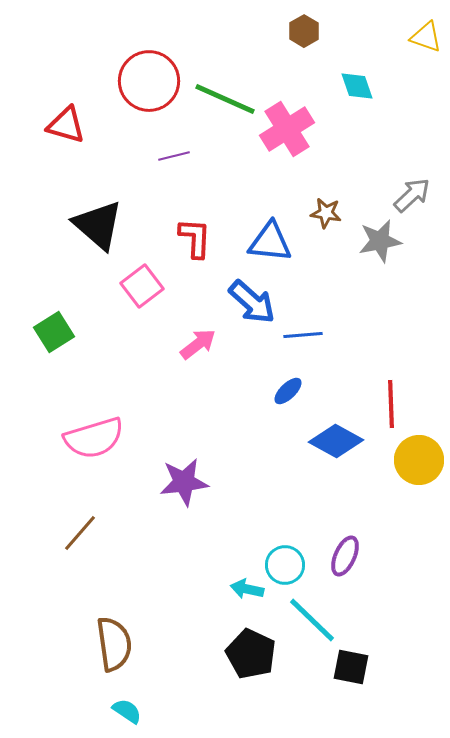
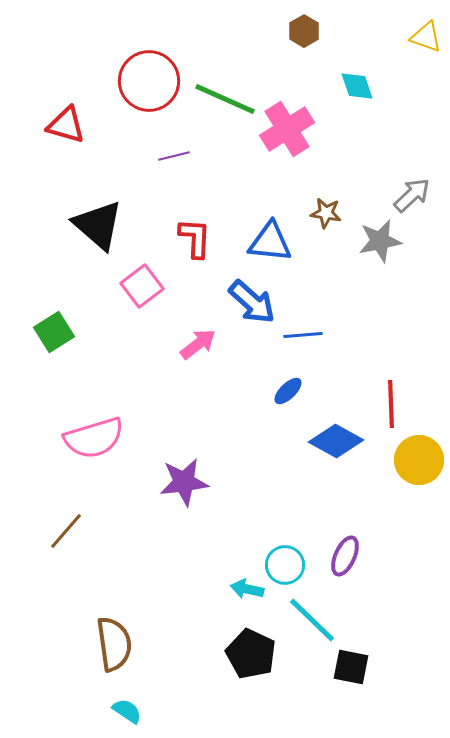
brown line: moved 14 px left, 2 px up
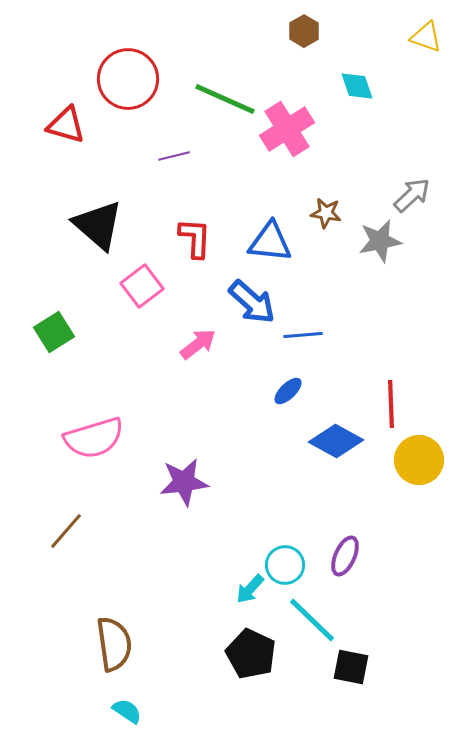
red circle: moved 21 px left, 2 px up
cyan arrow: moved 3 px right; rotated 60 degrees counterclockwise
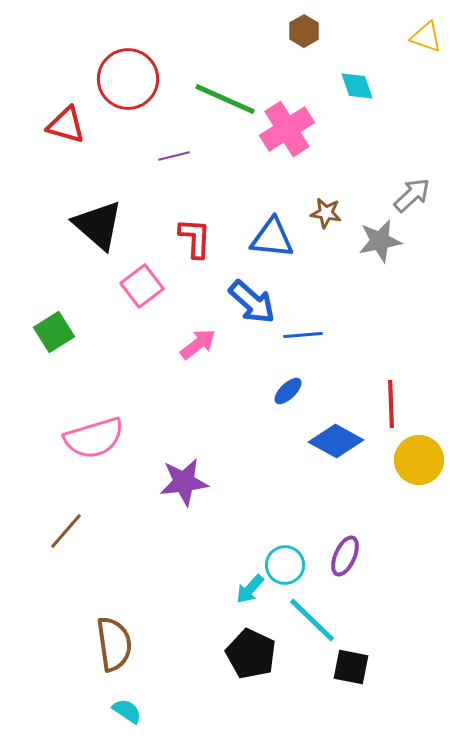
blue triangle: moved 2 px right, 4 px up
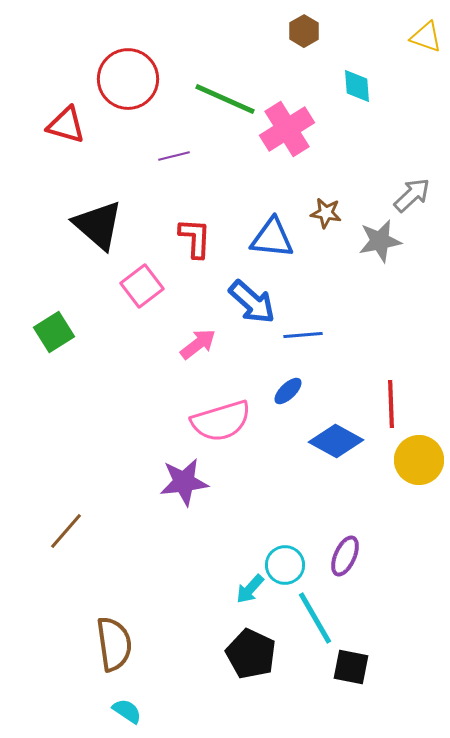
cyan diamond: rotated 15 degrees clockwise
pink semicircle: moved 127 px right, 17 px up
cyan line: moved 3 px right, 2 px up; rotated 16 degrees clockwise
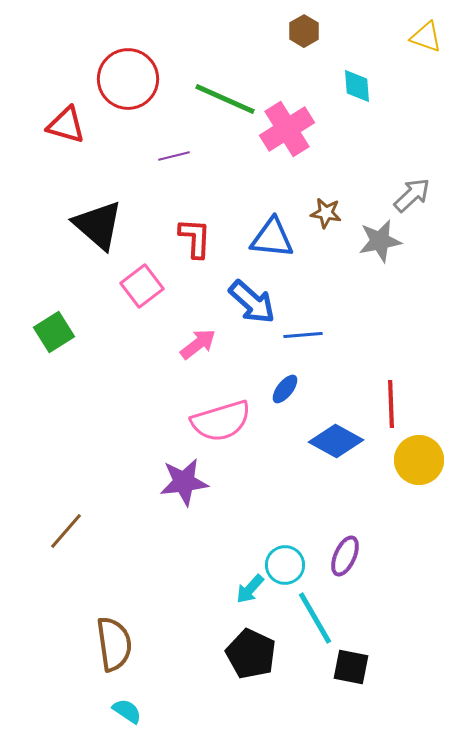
blue ellipse: moved 3 px left, 2 px up; rotated 8 degrees counterclockwise
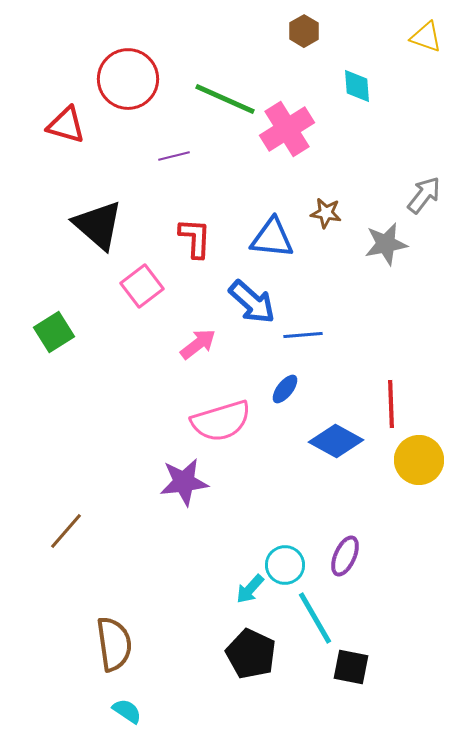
gray arrow: moved 12 px right; rotated 9 degrees counterclockwise
gray star: moved 6 px right, 3 px down
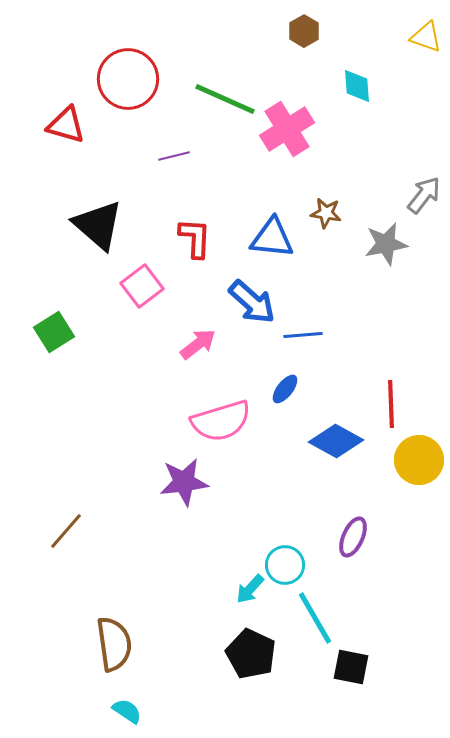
purple ellipse: moved 8 px right, 19 px up
